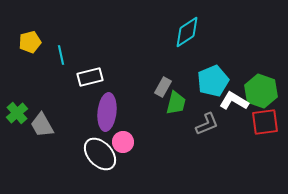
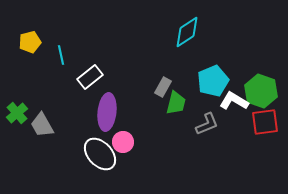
white rectangle: rotated 25 degrees counterclockwise
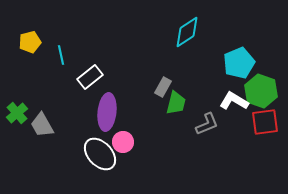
cyan pentagon: moved 26 px right, 18 px up
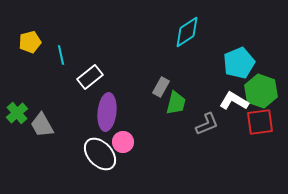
gray rectangle: moved 2 px left
red square: moved 5 px left
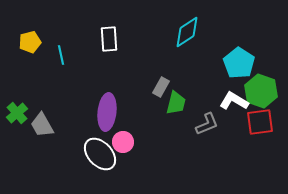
cyan pentagon: rotated 16 degrees counterclockwise
white rectangle: moved 19 px right, 38 px up; rotated 55 degrees counterclockwise
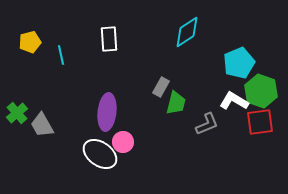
cyan pentagon: rotated 16 degrees clockwise
white ellipse: rotated 12 degrees counterclockwise
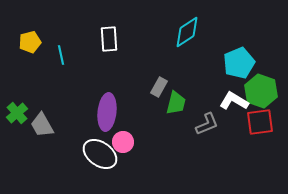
gray rectangle: moved 2 px left
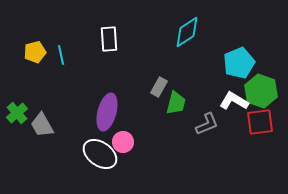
yellow pentagon: moved 5 px right, 10 px down
purple ellipse: rotated 9 degrees clockwise
